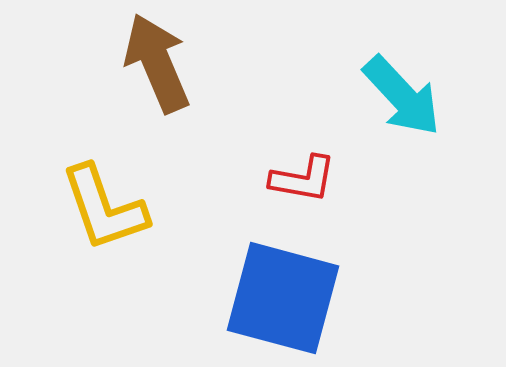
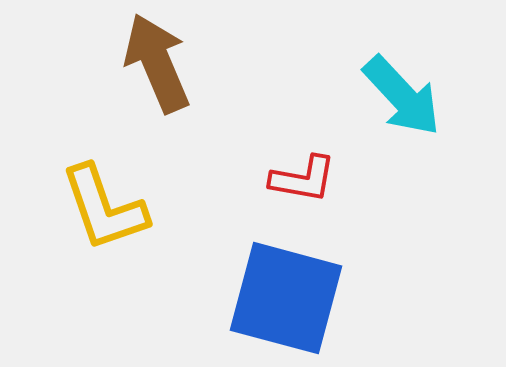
blue square: moved 3 px right
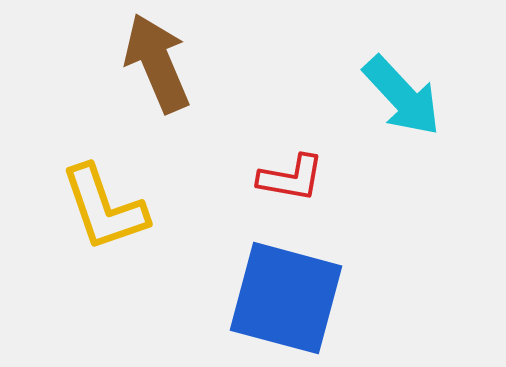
red L-shape: moved 12 px left, 1 px up
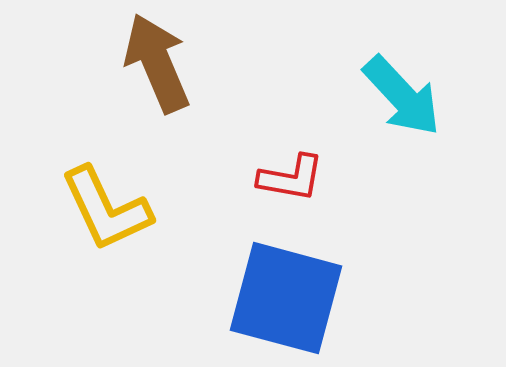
yellow L-shape: moved 2 px right, 1 px down; rotated 6 degrees counterclockwise
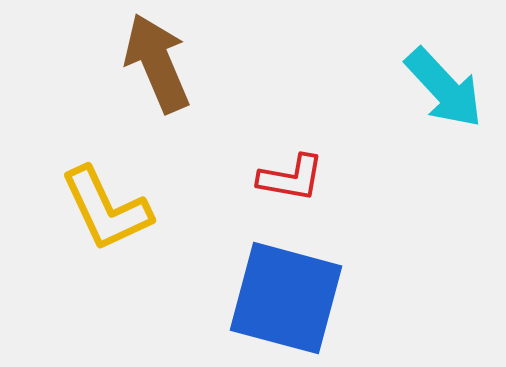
cyan arrow: moved 42 px right, 8 px up
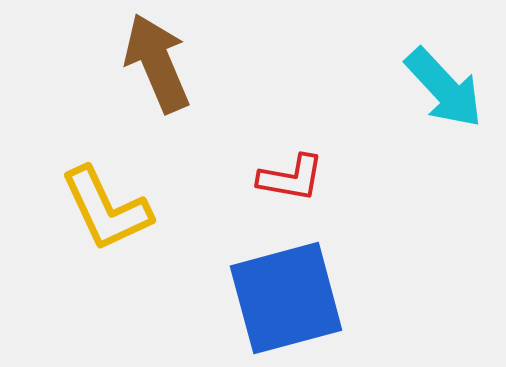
blue square: rotated 30 degrees counterclockwise
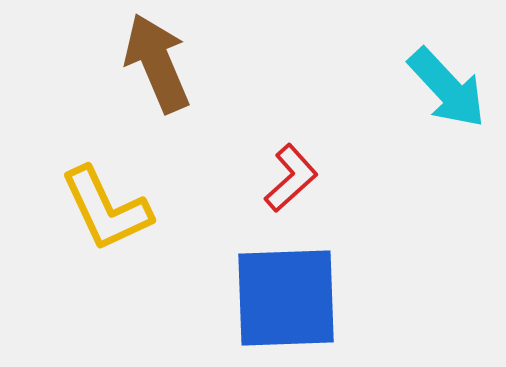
cyan arrow: moved 3 px right
red L-shape: rotated 52 degrees counterclockwise
blue square: rotated 13 degrees clockwise
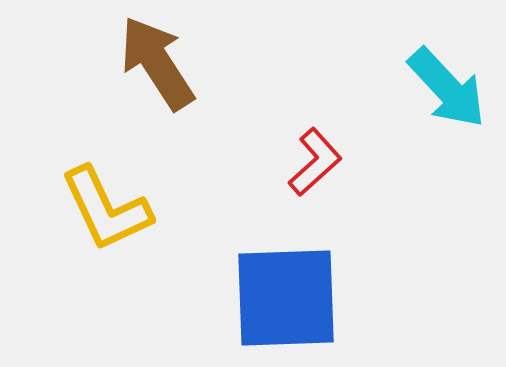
brown arrow: rotated 10 degrees counterclockwise
red L-shape: moved 24 px right, 16 px up
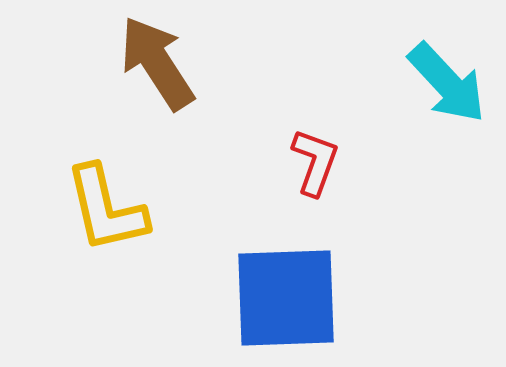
cyan arrow: moved 5 px up
red L-shape: rotated 28 degrees counterclockwise
yellow L-shape: rotated 12 degrees clockwise
